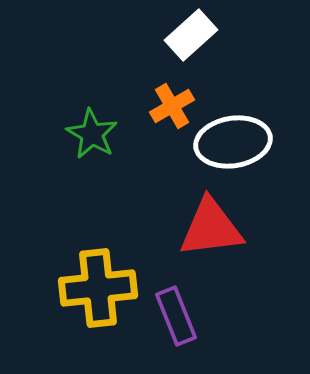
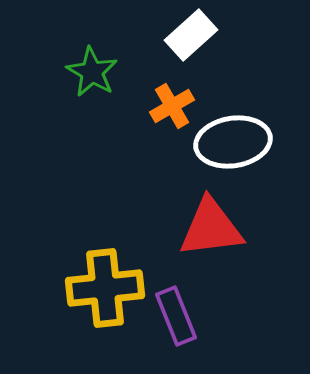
green star: moved 62 px up
yellow cross: moved 7 px right
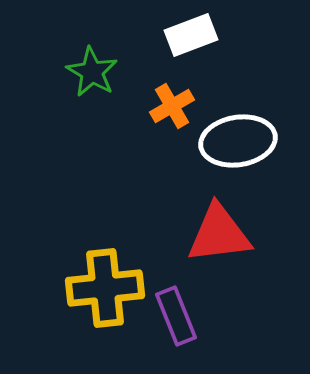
white rectangle: rotated 21 degrees clockwise
white ellipse: moved 5 px right, 1 px up
red triangle: moved 8 px right, 6 px down
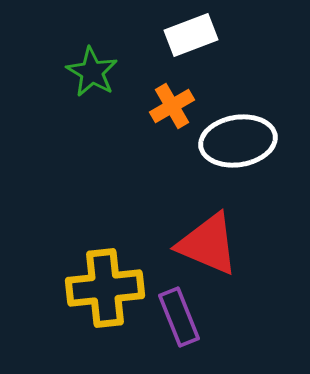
red triangle: moved 11 px left, 10 px down; rotated 30 degrees clockwise
purple rectangle: moved 3 px right, 1 px down
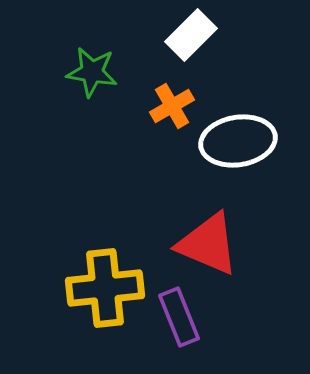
white rectangle: rotated 24 degrees counterclockwise
green star: rotated 21 degrees counterclockwise
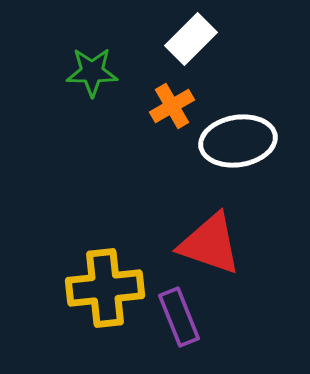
white rectangle: moved 4 px down
green star: rotated 9 degrees counterclockwise
red triangle: moved 2 px right; rotated 4 degrees counterclockwise
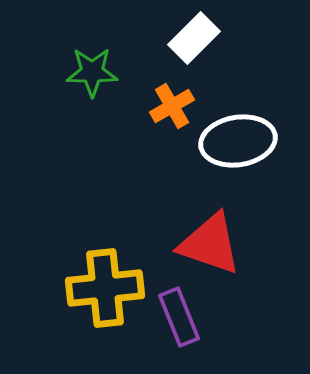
white rectangle: moved 3 px right, 1 px up
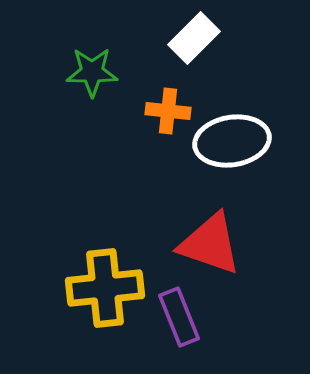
orange cross: moved 4 px left, 5 px down; rotated 36 degrees clockwise
white ellipse: moved 6 px left
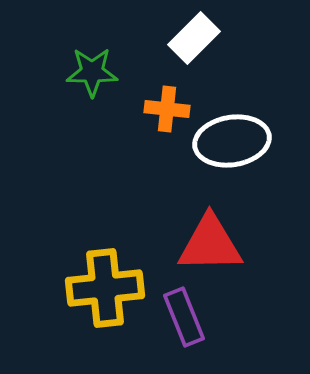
orange cross: moved 1 px left, 2 px up
red triangle: rotated 20 degrees counterclockwise
purple rectangle: moved 5 px right
